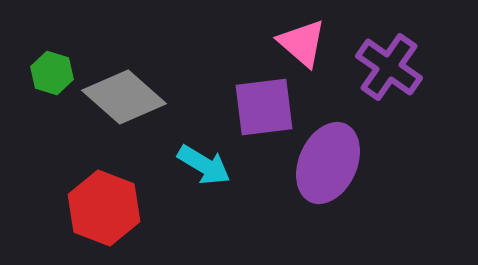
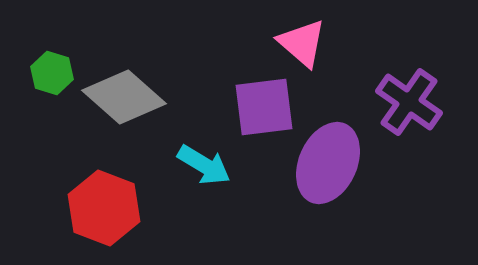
purple cross: moved 20 px right, 35 px down
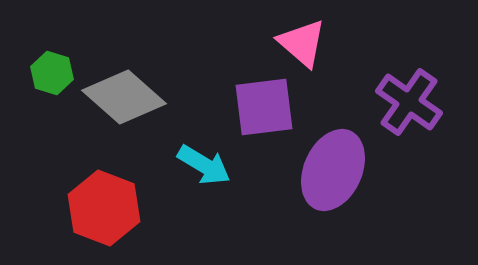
purple ellipse: moved 5 px right, 7 px down
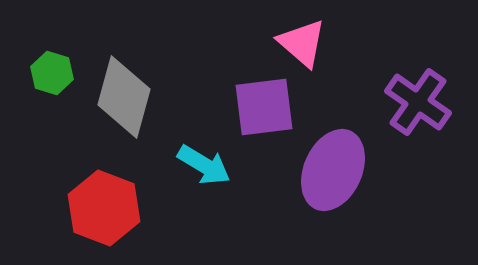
gray diamond: rotated 64 degrees clockwise
purple cross: moved 9 px right
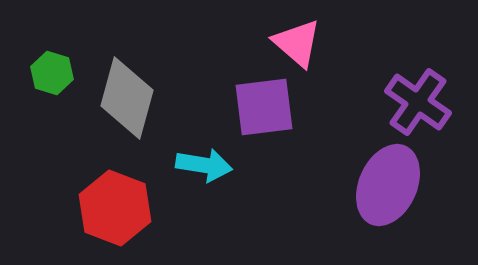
pink triangle: moved 5 px left
gray diamond: moved 3 px right, 1 px down
cyan arrow: rotated 22 degrees counterclockwise
purple ellipse: moved 55 px right, 15 px down
red hexagon: moved 11 px right
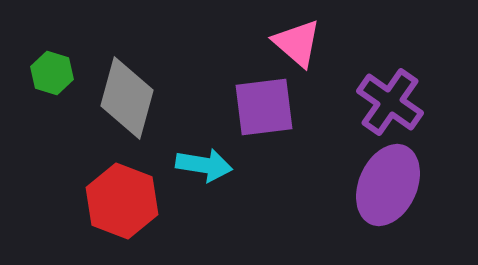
purple cross: moved 28 px left
red hexagon: moved 7 px right, 7 px up
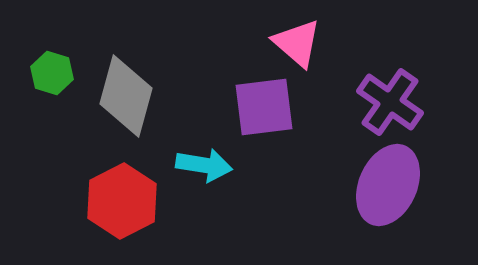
gray diamond: moved 1 px left, 2 px up
red hexagon: rotated 12 degrees clockwise
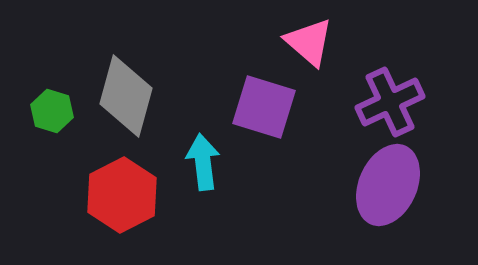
pink triangle: moved 12 px right, 1 px up
green hexagon: moved 38 px down
purple cross: rotated 30 degrees clockwise
purple square: rotated 24 degrees clockwise
cyan arrow: moved 1 px left, 3 px up; rotated 106 degrees counterclockwise
red hexagon: moved 6 px up
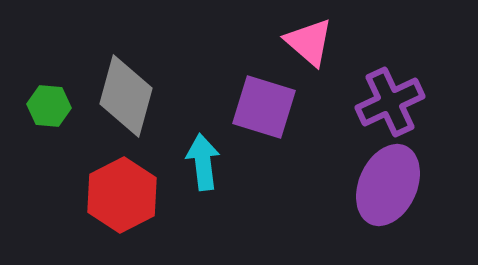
green hexagon: moved 3 px left, 5 px up; rotated 12 degrees counterclockwise
